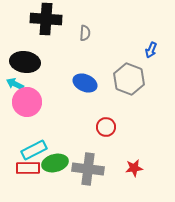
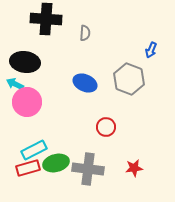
green ellipse: moved 1 px right
red rectangle: rotated 15 degrees counterclockwise
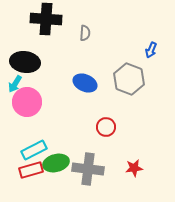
cyan arrow: rotated 84 degrees counterclockwise
red rectangle: moved 3 px right, 2 px down
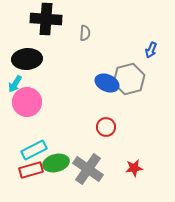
black ellipse: moved 2 px right, 3 px up; rotated 12 degrees counterclockwise
gray hexagon: rotated 24 degrees clockwise
blue ellipse: moved 22 px right
gray cross: rotated 28 degrees clockwise
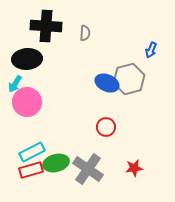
black cross: moved 7 px down
cyan rectangle: moved 2 px left, 2 px down
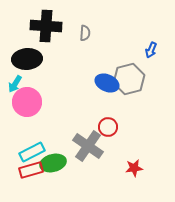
red circle: moved 2 px right
green ellipse: moved 3 px left
gray cross: moved 23 px up
